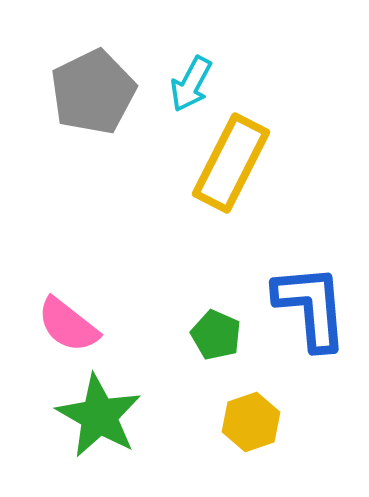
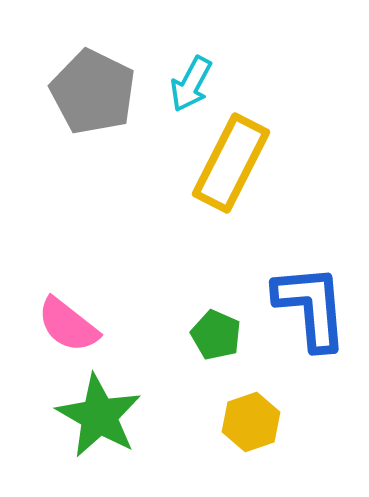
gray pentagon: rotated 20 degrees counterclockwise
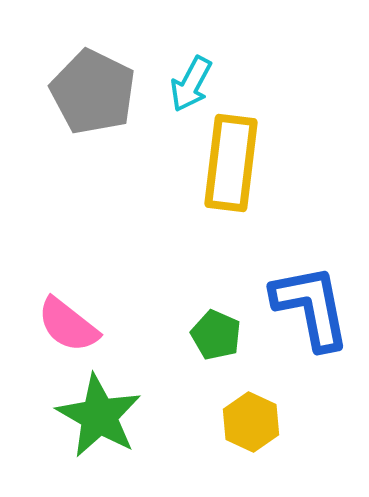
yellow rectangle: rotated 20 degrees counterclockwise
blue L-shape: rotated 6 degrees counterclockwise
yellow hexagon: rotated 16 degrees counterclockwise
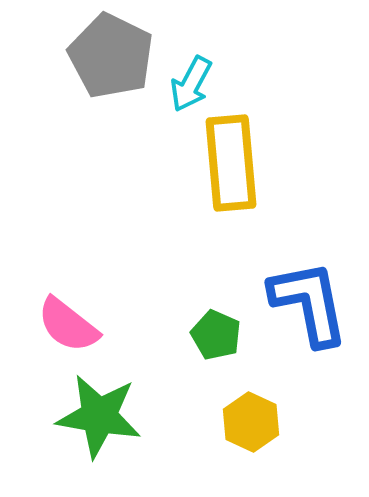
gray pentagon: moved 18 px right, 36 px up
yellow rectangle: rotated 12 degrees counterclockwise
blue L-shape: moved 2 px left, 4 px up
green star: rotated 20 degrees counterclockwise
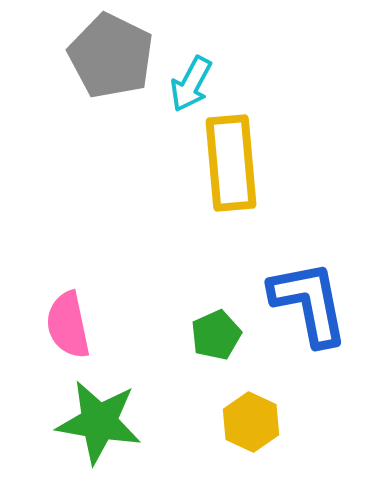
pink semicircle: rotated 40 degrees clockwise
green pentagon: rotated 24 degrees clockwise
green star: moved 6 px down
